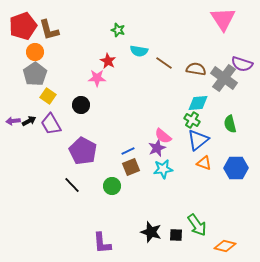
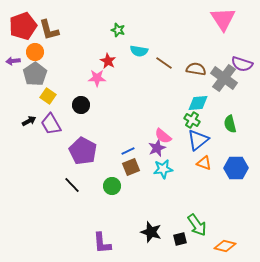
purple arrow: moved 60 px up
black square: moved 4 px right, 4 px down; rotated 16 degrees counterclockwise
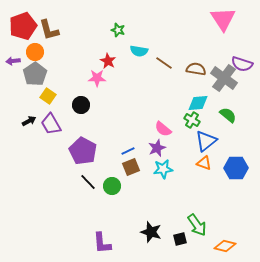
green semicircle: moved 2 px left, 9 px up; rotated 144 degrees clockwise
pink semicircle: moved 7 px up
blue triangle: moved 8 px right, 1 px down
black line: moved 16 px right, 3 px up
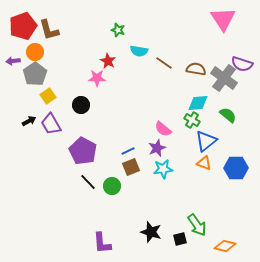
yellow square: rotated 21 degrees clockwise
